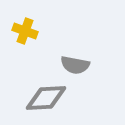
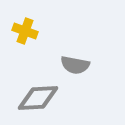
gray diamond: moved 8 px left
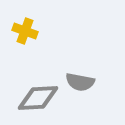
gray semicircle: moved 5 px right, 17 px down
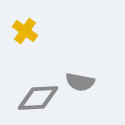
yellow cross: rotated 15 degrees clockwise
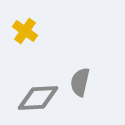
gray semicircle: rotated 92 degrees clockwise
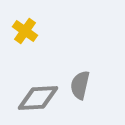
gray semicircle: moved 3 px down
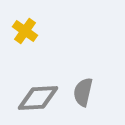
gray semicircle: moved 3 px right, 7 px down
